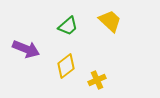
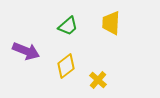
yellow trapezoid: moved 1 px right, 2 px down; rotated 130 degrees counterclockwise
purple arrow: moved 2 px down
yellow cross: moved 1 px right; rotated 24 degrees counterclockwise
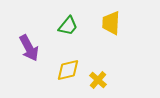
green trapezoid: rotated 10 degrees counterclockwise
purple arrow: moved 3 px right, 3 px up; rotated 40 degrees clockwise
yellow diamond: moved 2 px right, 4 px down; rotated 25 degrees clockwise
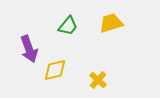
yellow trapezoid: rotated 70 degrees clockwise
purple arrow: moved 1 px down; rotated 8 degrees clockwise
yellow diamond: moved 13 px left
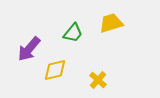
green trapezoid: moved 5 px right, 7 px down
purple arrow: rotated 60 degrees clockwise
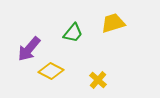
yellow trapezoid: moved 2 px right
yellow diamond: moved 4 px left, 1 px down; rotated 40 degrees clockwise
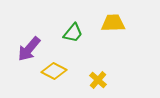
yellow trapezoid: rotated 15 degrees clockwise
yellow diamond: moved 3 px right
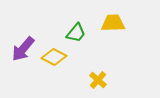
green trapezoid: moved 3 px right
purple arrow: moved 6 px left
yellow diamond: moved 14 px up
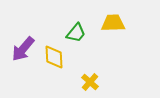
yellow diamond: rotated 60 degrees clockwise
yellow cross: moved 8 px left, 2 px down
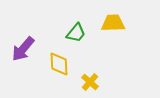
yellow diamond: moved 5 px right, 7 px down
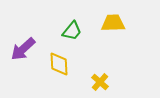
green trapezoid: moved 4 px left, 2 px up
purple arrow: rotated 8 degrees clockwise
yellow cross: moved 10 px right
